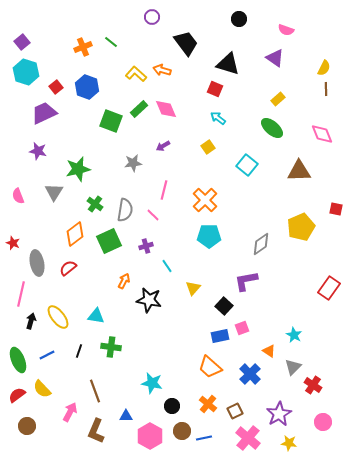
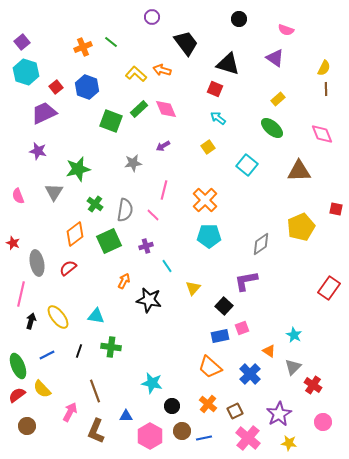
green ellipse at (18, 360): moved 6 px down
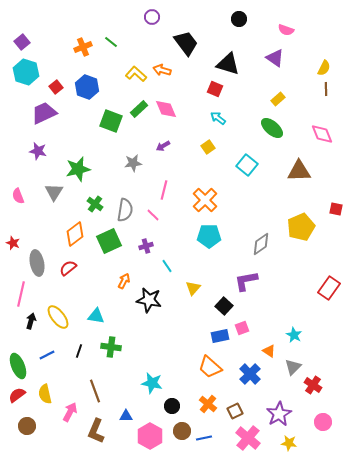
yellow semicircle at (42, 389): moved 3 px right, 5 px down; rotated 30 degrees clockwise
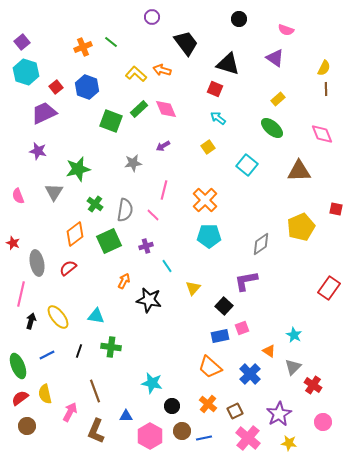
red semicircle at (17, 395): moved 3 px right, 3 px down
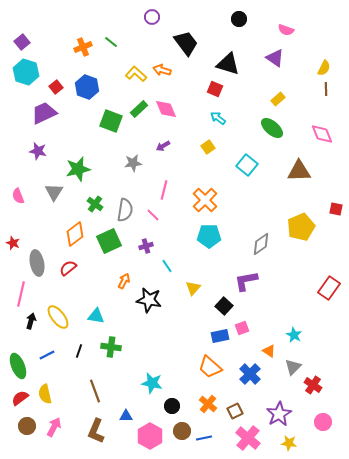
pink arrow at (70, 412): moved 16 px left, 15 px down
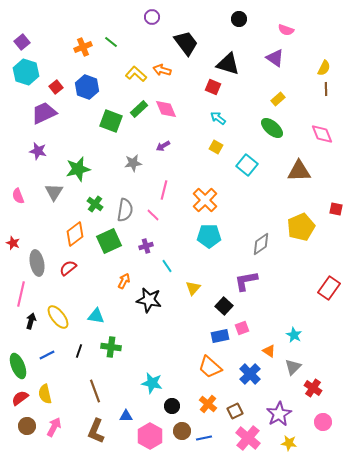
red square at (215, 89): moved 2 px left, 2 px up
yellow square at (208, 147): moved 8 px right; rotated 24 degrees counterclockwise
red cross at (313, 385): moved 3 px down
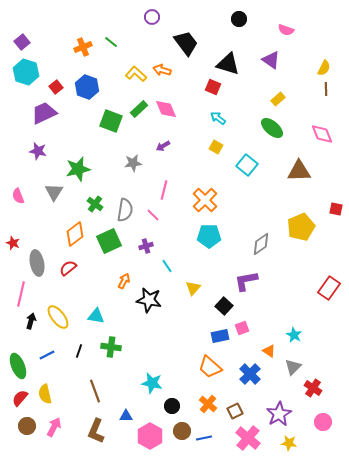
purple triangle at (275, 58): moved 4 px left, 2 px down
red semicircle at (20, 398): rotated 12 degrees counterclockwise
